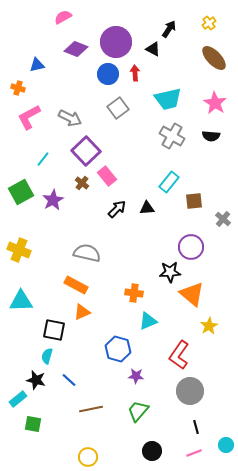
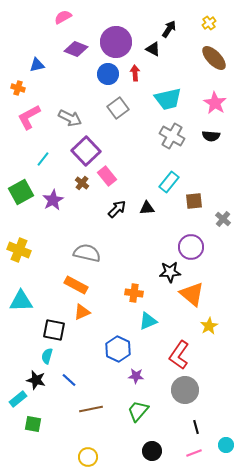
blue hexagon at (118, 349): rotated 10 degrees clockwise
gray circle at (190, 391): moved 5 px left, 1 px up
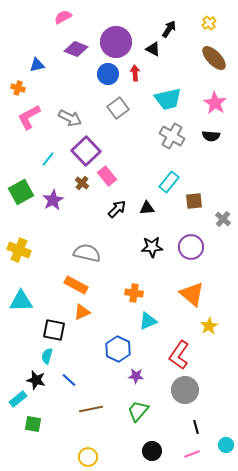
cyan line at (43, 159): moved 5 px right
black star at (170, 272): moved 18 px left, 25 px up
pink line at (194, 453): moved 2 px left, 1 px down
